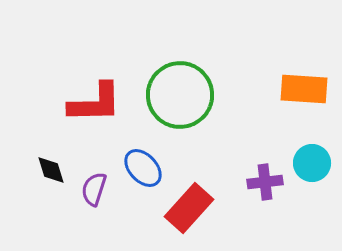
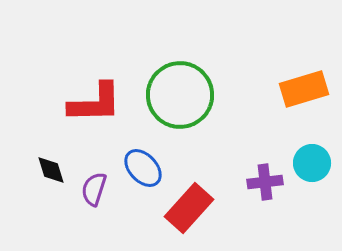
orange rectangle: rotated 21 degrees counterclockwise
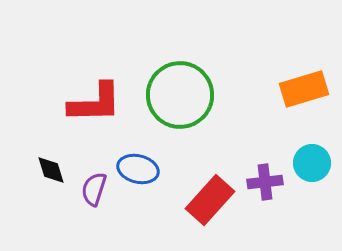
blue ellipse: moved 5 px left, 1 px down; rotated 33 degrees counterclockwise
red rectangle: moved 21 px right, 8 px up
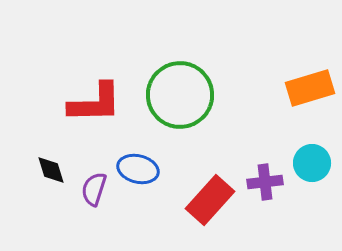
orange rectangle: moved 6 px right, 1 px up
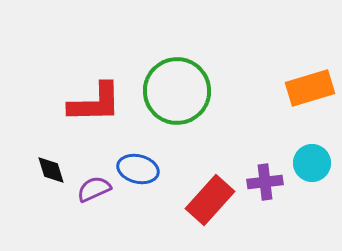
green circle: moved 3 px left, 4 px up
purple semicircle: rotated 48 degrees clockwise
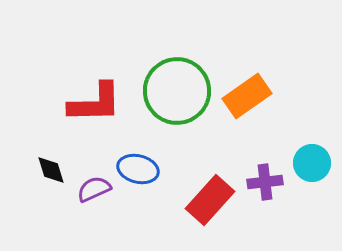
orange rectangle: moved 63 px left, 8 px down; rotated 18 degrees counterclockwise
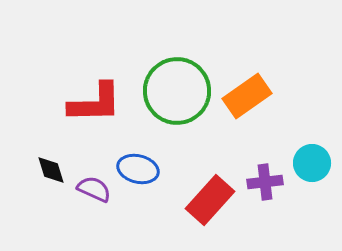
purple semicircle: rotated 48 degrees clockwise
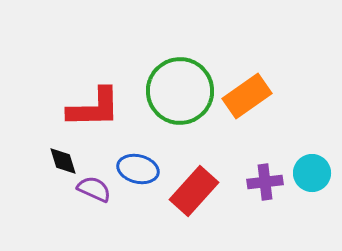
green circle: moved 3 px right
red L-shape: moved 1 px left, 5 px down
cyan circle: moved 10 px down
black diamond: moved 12 px right, 9 px up
red rectangle: moved 16 px left, 9 px up
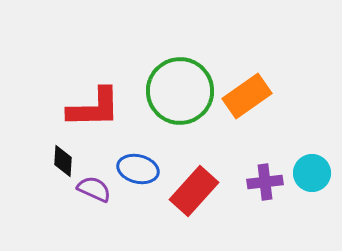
black diamond: rotated 20 degrees clockwise
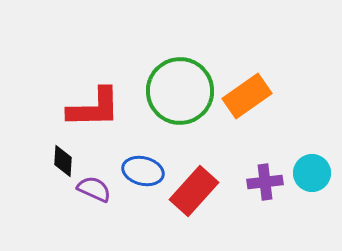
blue ellipse: moved 5 px right, 2 px down
